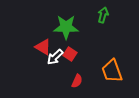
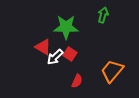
orange trapezoid: rotated 60 degrees clockwise
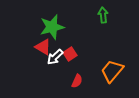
green arrow: rotated 21 degrees counterclockwise
green star: moved 14 px left; rotated 15 degrees counterclockwise
red square: rotated 24 degrees clockwise
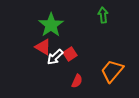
green star: moved 1 px left, 2 px up; rotated 20 degrees counterclockwise
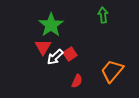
red triangle: rotated 30 degrees clockwise
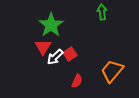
green arrow: moved 1 px left, 3 px up
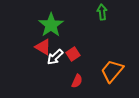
red triangle: rotated 30 degrees counterclockwise
red square: moved 3 px right
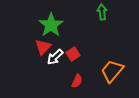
red triangle: rotated 42 degrees clockwise
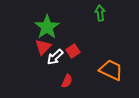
green arrow: moved 2 px left, 1 px down
green star: moved 4 px left, 2 px down
red square: moved 3 px up
orange trapezoid: moved 1 px left, 1 px up; rotated 75 degrees clockwise
red semicircle: moved 10 px left
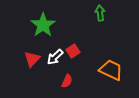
green star: moved 4 px left, 2 px up
red triangle: moved 11 px left, 12 px down
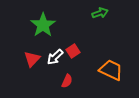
green arrow: rotated 77 degrees clockwise
